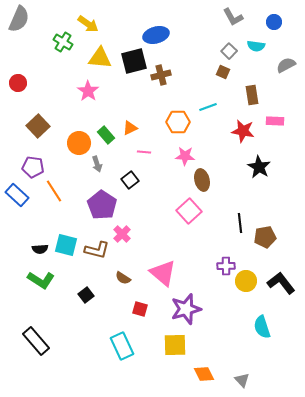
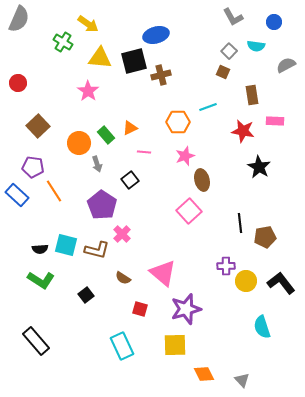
pink star at (185, 156): rotated 24 degrees counterclockwise
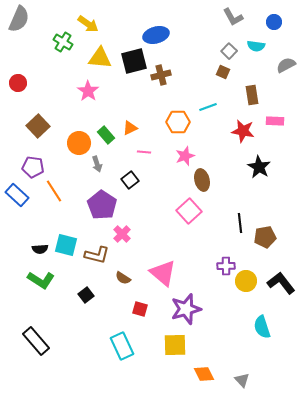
brown L-shape at (97, 250): moved 5 px down
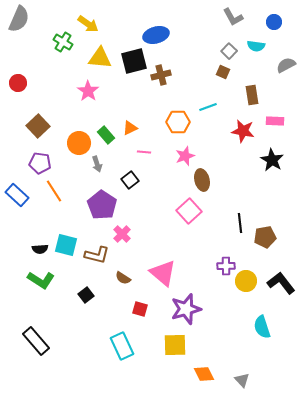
purple pentagon at (33, 167): moved 7 px right, 4 px up
black star at (259, 167): moved 13 px right, 7 px up
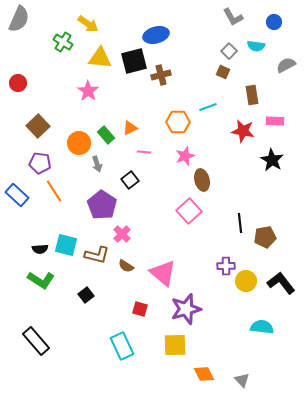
brown semicircle at (123, 278): moved 3 px right, 12 px up
cyan semicircle at (262, 327): rotated 115 degrees clockwise
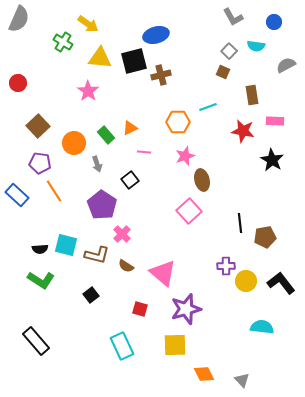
orange circle at (79, 143): moved 5 px left
black square at (86, 295): moved 5 px right
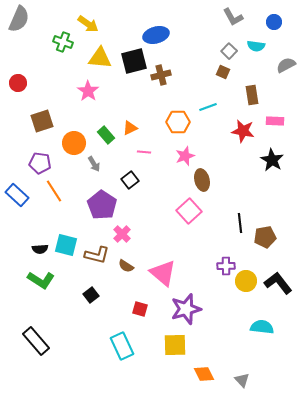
green cross at (63, 42): rotated 12 degrees counterclockwise
brown square at (38, 126): moved 4 px right, 5 px up; rotated 25 degrees clockwise
gray arrow at (97, 164): moved 3 px left; rotated 14 degrees counterclockwise
black L-shape at (281, 283): moved 3 px left
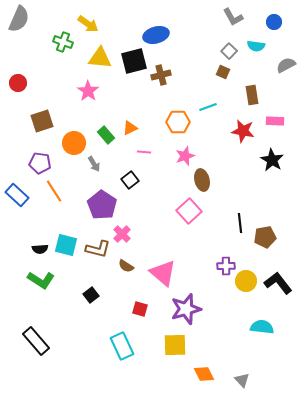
brown L-shape at (97, 255): moved 1 px right, 6 px up
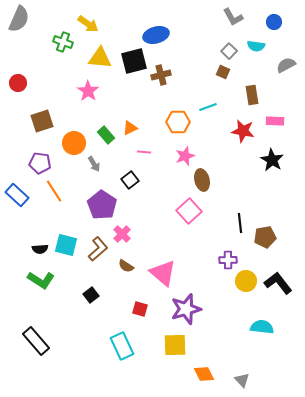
brown L-shape at (98, 249): rotated 55 degrees counterclockwise
purple cross at (226, 266): moved 2 px right, 6 px up
